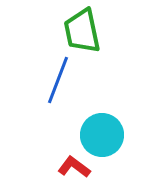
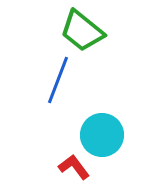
green trapezoid: rotated 39 degrees counterclockwise
red L-shape: rotated 16 degrees clockwise
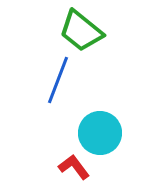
green trapezoid: moved 1 px left
cyan circle: moved 2 px left, 2 px up
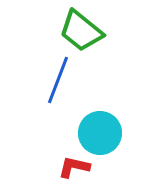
red L-shape: rotated 40 degrees counterclockwise
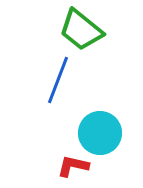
green trapezoid: moved 1 px up
red L-shape: moved 1 px left, 1 px up
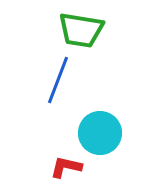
green trapezoid: rotated 30 degrees counterclockwise
red L-shape: moved 7 px left, 1 px down
